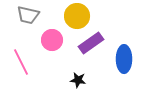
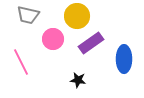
pink circle: moved 1 px right, 1 px up
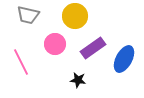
yellow circle: moved 2 px left
pink circle: moved 2 px right, 5 px down
purple rectangle: moved 2 px right, 5 px down
blue ellipse: rotated 28 degrees clockwise
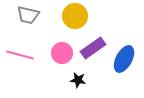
pink circle: moved 7 px right, 9 px down
pink line: moved 1 px left, 7 px up; rotated 48 degrees counterclockwise
